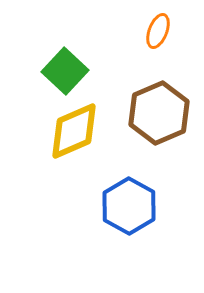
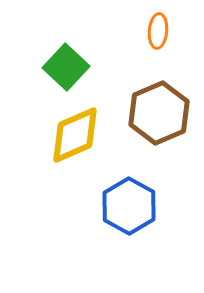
orange ellipse: rotated 16 degrees counterclockwise
green square: moved 1 px right, 4 px up
yellow diamond: moved 1 px right, 4 px down
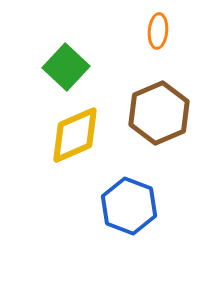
blue hexagon: rotated 8 degrees counterclockwise
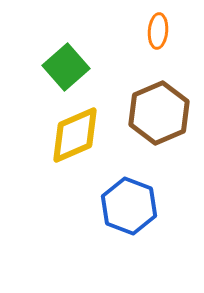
green square: rotated 6 degrees clockwise
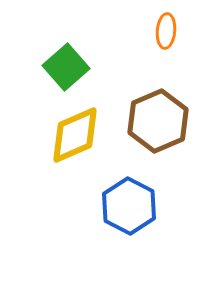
orange ellipse: moved 8 px right
brown hexagon: moved 1 px left, 8 px down
blue hexagon: rotated 6 degrees clockwise
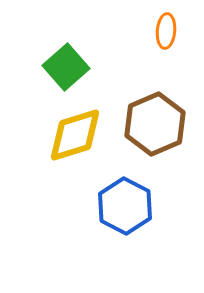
brown hexagon: moved 3 px left, 3 px down
yellow diamond: rotated 6 degrees clockwise
blue hexagon: moved 4 px left
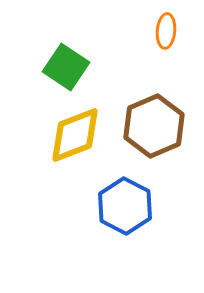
green square: rotated 15 degrees counterclockwise
brown hexagon: moved 1 px left, 2 px down
yellow diamond: rotated 4 degrees counterclockwise
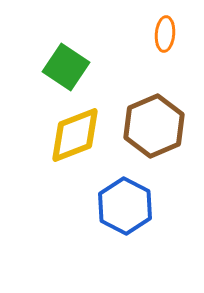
orange ellipse: moved 1 px left, 3 px down
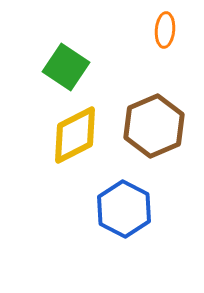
orange ellipse: moved 4 px up
yellow diamond: rotated 6 degrees counterclockwise
blue hexagon: moved 1 px left, 3 px down
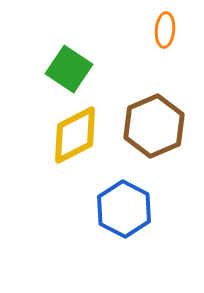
green square: moved 3 px right, 2 px down
